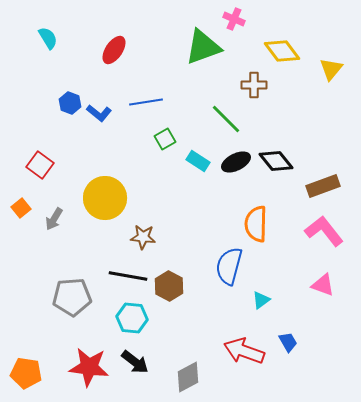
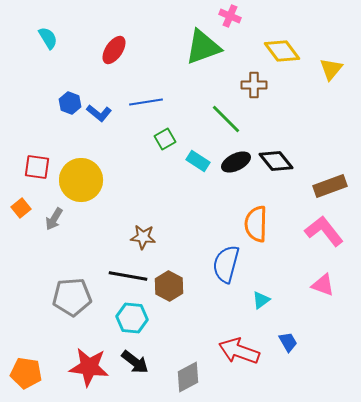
pink cross: moved 4 px left, 3 px up
red square: moved 3 px left, 2 px down; rotated 28 degrees counterclockwise
brown rectangle: moved 7 px right
yellow circle: moved 24 px left, 18 px up
blue semicircle: moved 3 px left, 2 px up
red arrow: moved 5 px left
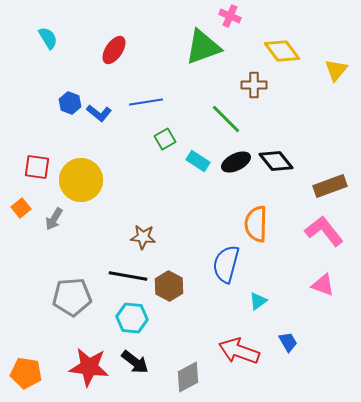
yellow triangle: moved 5 px right, 1 px down
cyan triangle: moved 3 px left, 1 px down
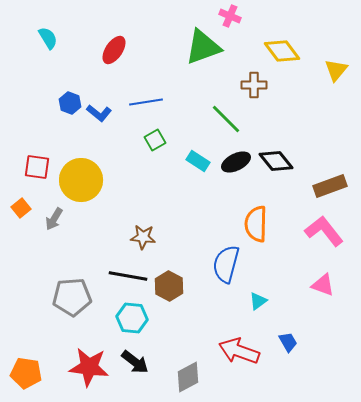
green square: moved 10 px left, 1 px down
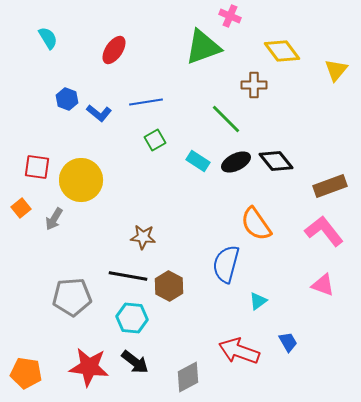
blue hexagon: moved 3 px left, 4 px up
orange semicircle: rotated 36 degrees counterclockwise
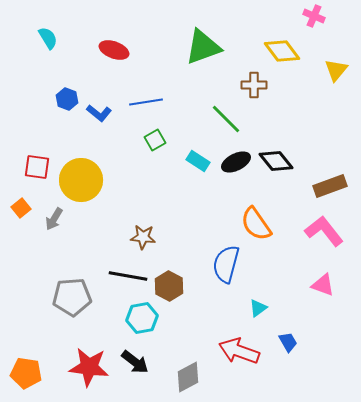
pink cross: moved 84 px right
red ellipse: rotated 76 degrees clockwise
cyan triangle: moved 7 px down
cyan hexagon: moved 10 px right; rotated 16 degrees counterclockwise
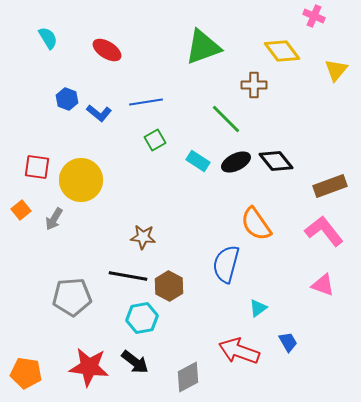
red ellipse: moved 7 px left; rotated 12 degrees clockwise
orange square: moved 2 px down
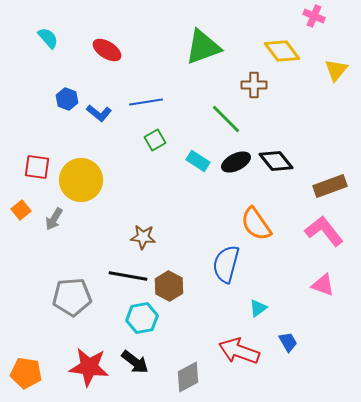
cyan semicircle: rotated 10 degrees counterclockwise
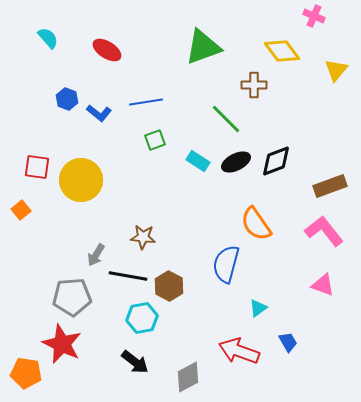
green square: rotated 10 degrees clockwise
black diamond: rotated 72 degrees counterclockwise
gray arrow: moved 42 px right, 36 px down
red star: moved 27 px left, 23 px up; rotated 18 degrees clockwise
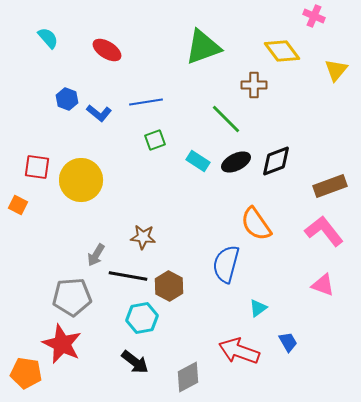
orange square: moved 3 px left, 5 px up; rotated 24 degrees counterclockwise
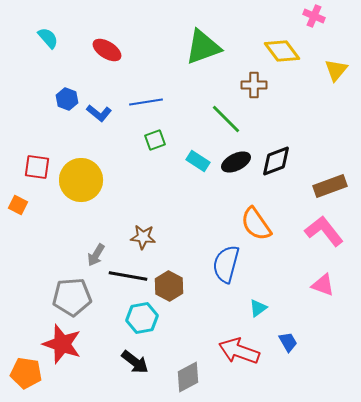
red star: rotated 6 degrees counterclockwise
